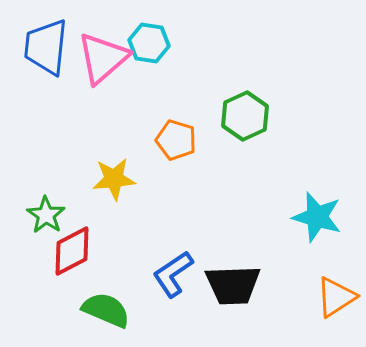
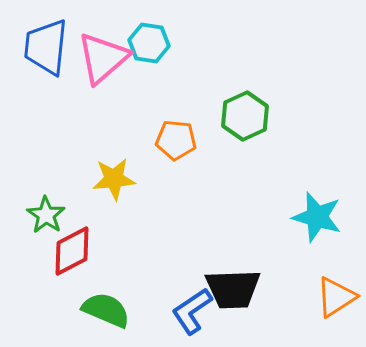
orange pentagon: rotated 12 degrees counterclockwise
blue L-shape: moved 19 px right, 37 px down
black trapezoid: moved 4 px down
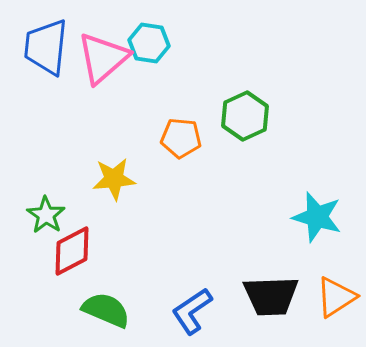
orange pentagon: moved 5 px right, 2 px up
black trapezoid: moved 38 px right, 7 px down
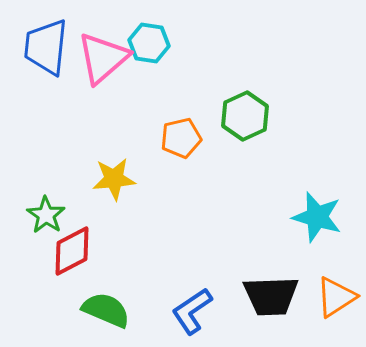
orange pentagon: rotated 18 degrees counterclockwise
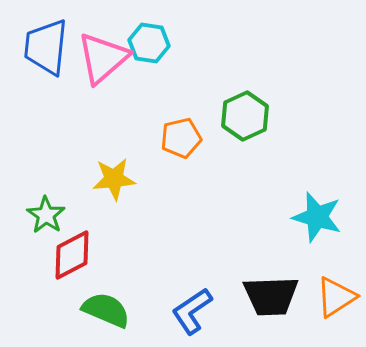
red diamond: moved 4 px down
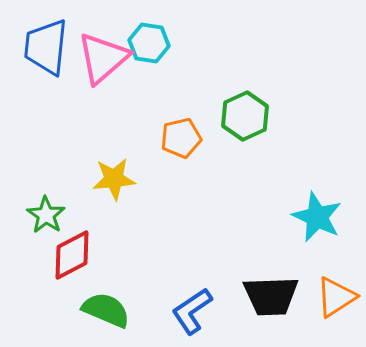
cyan star: rotated 9 degrees clockwise
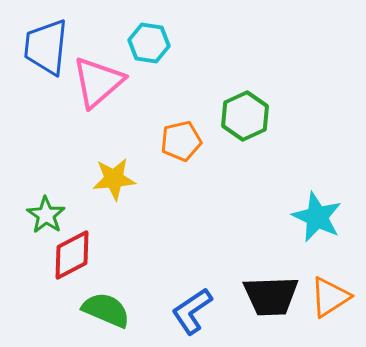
pink triangle: moved 5 px left, 24 px down
orange pentagon: moved 3 px down
orange triangle: moved 6 px left
